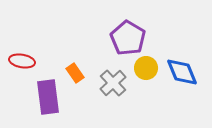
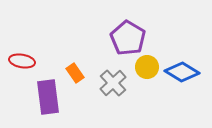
yellow circle: moved 1 px right, 1 px up
blue diamond: rotated 36 degrees counterclockwise
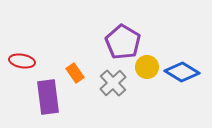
purple pentagon: moved 5 px left, 4 px down
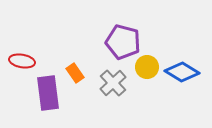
purple pentagon: rotated 16 degrees counterclockwise
purple rectangle: moved 4 px up
